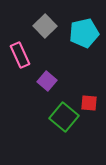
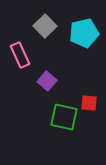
green square: rotated 28 degrees counterclockwise
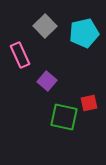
red square: rotated 18 degrees counterclockwise
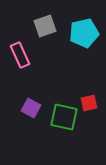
gray square: rotated 25 degrees clockwise
purple square: moved 16 px left, 27 px down; rotated 12 degrees counterclockwise
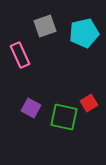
red square: rotated 18 degrees counterclockwise
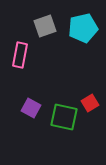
cyan pentagon: moved 1 px left, 5 px up
pink rectangle: rotated 35 degrees clockwise
red square: moved 1 px right
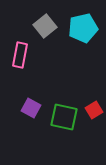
gray square: rotated 20 degrees counterclockwise
red square: moved 4 px right, 7 px down
